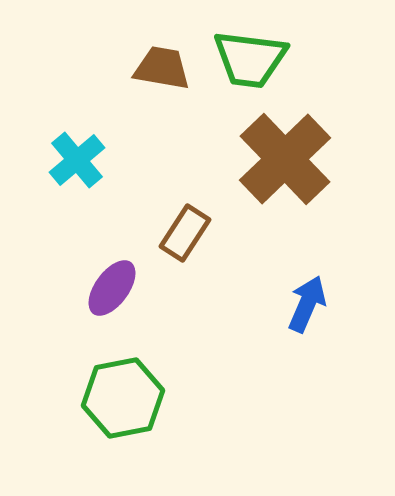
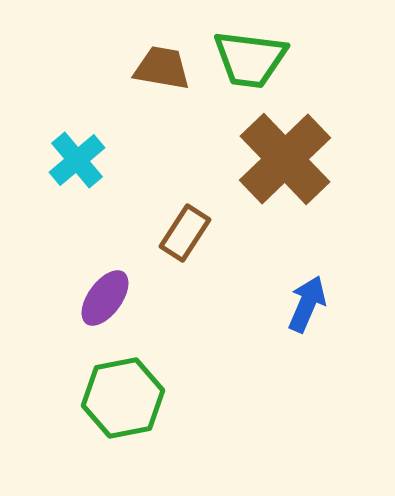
purple ellipse: moved 7 px left, 10 px down
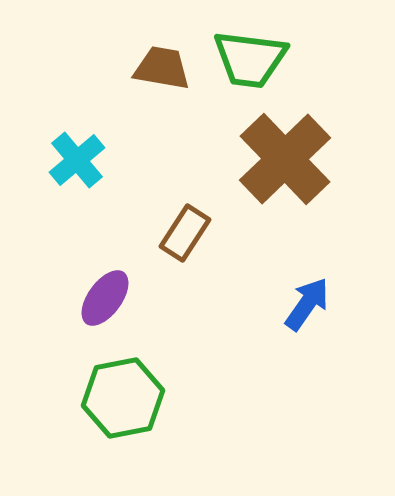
blue arrow: rotated 12 degrees clockwise
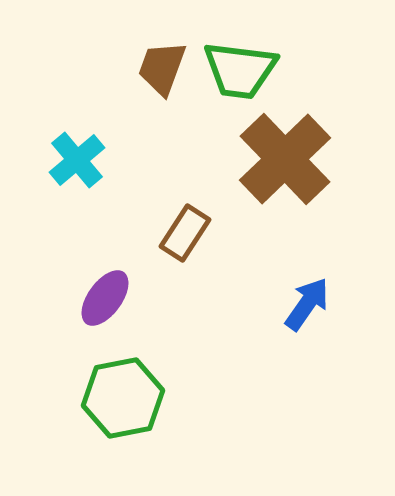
green trapezoid: moved 10 px left, 11 px down
brown trapezoid: rotated 80 degrees counterclockwise
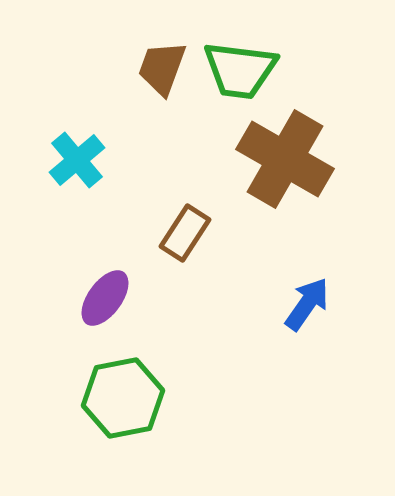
brown cross: rotated 16 degrees counterclockwise
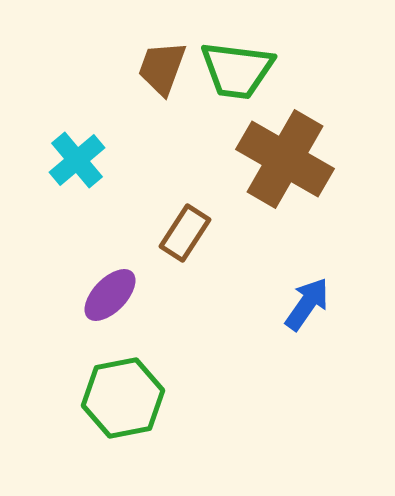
green trapezoid: moved 3 px left
purple ellipse: moved 5 px right, 3 px up; rotated 8 degrees clockwise
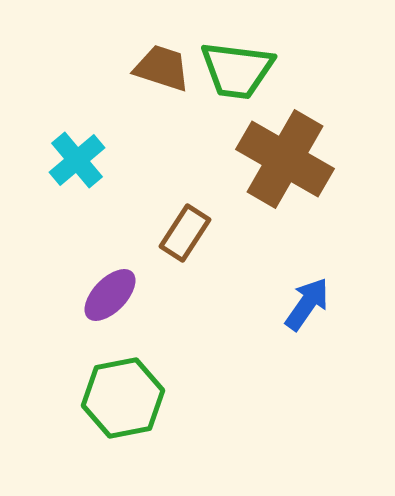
brown trapezoid: rotated 88 degrees clockwise
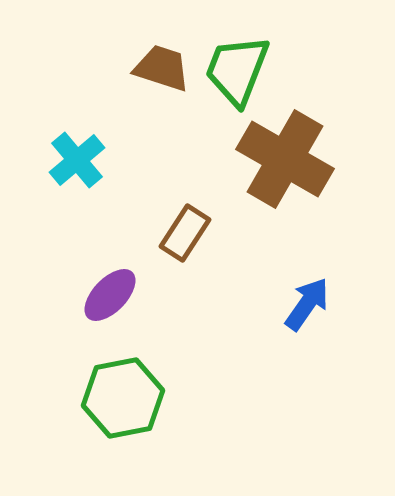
green trapezoid: rotated 104 degrees clockwise
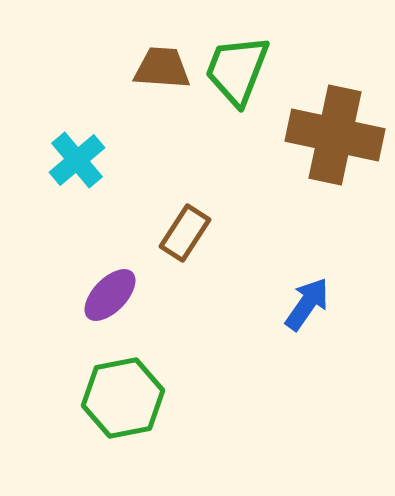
brown trapezoid: rotated 14 degrees counterclockwise
brown cross: moved 50 px right, 24 px up; rotated 18 degrees counterclockwise
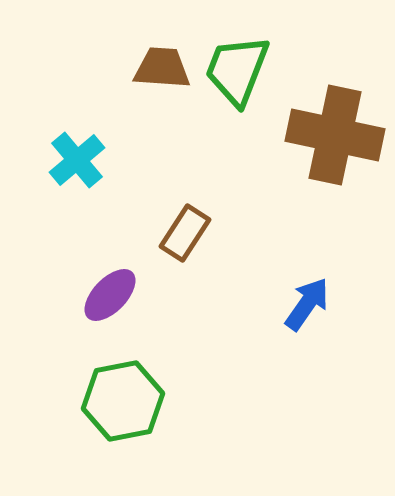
green hexagon: moved 3 px down
